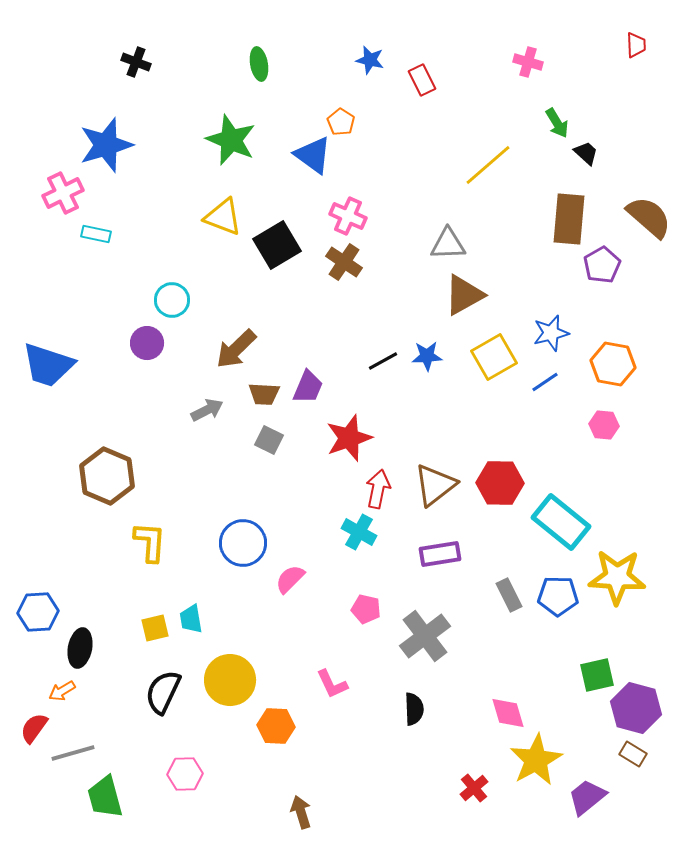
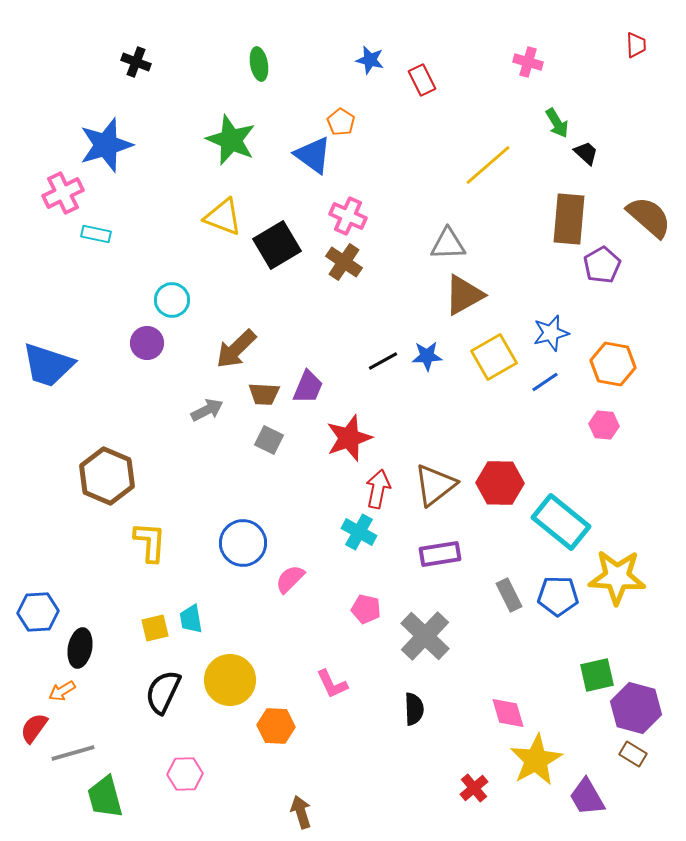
gray cross at (425, 636): rotated 9 degrees counterclockwise
purple trapezoid at (587, 797): rotated 81 degrees counterclockwise
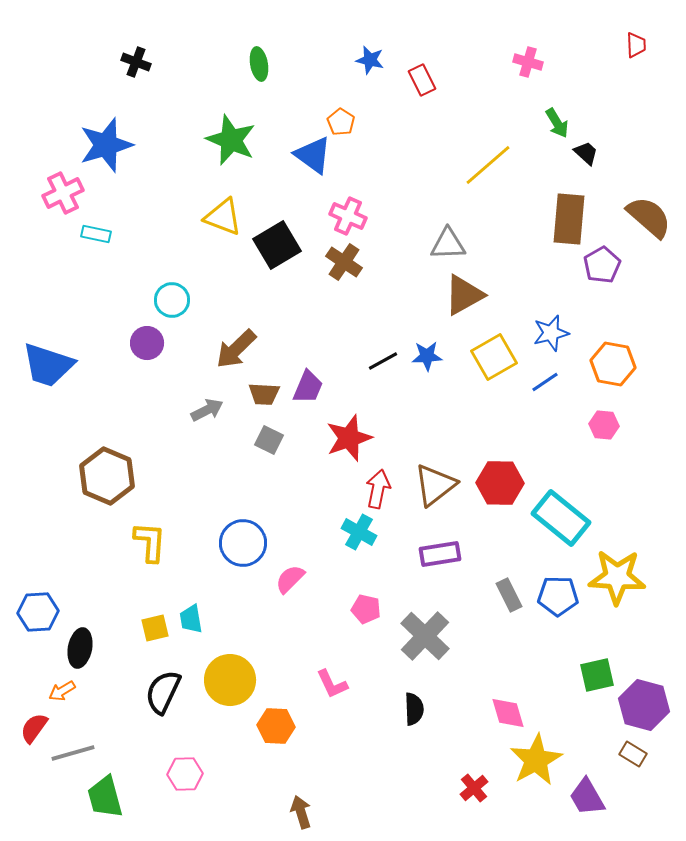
cyan rectangle at (561, 522): moved 4 px up
purple hexagon at (636, 708): moved 8 px right, 3 px up
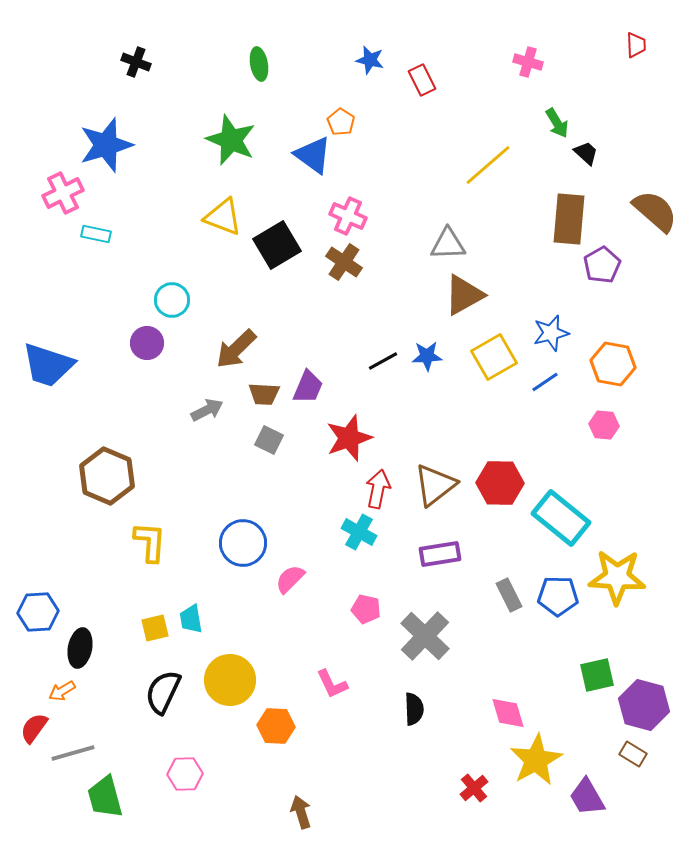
brown semicircle at (649, 217): moved 6 px right, 6 px up
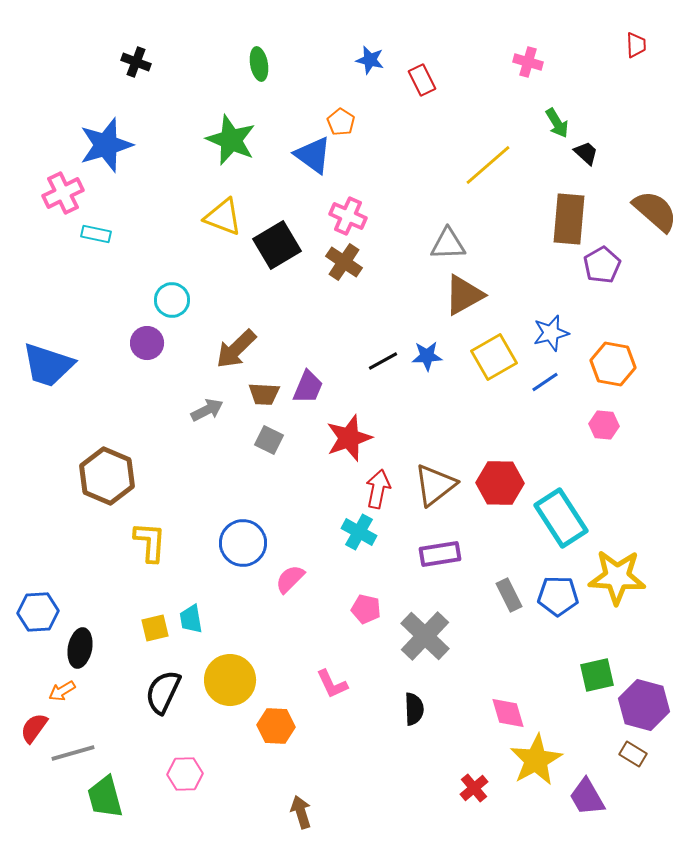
cyan rectangle at (561, 518): rotated 18 degrees clockwise
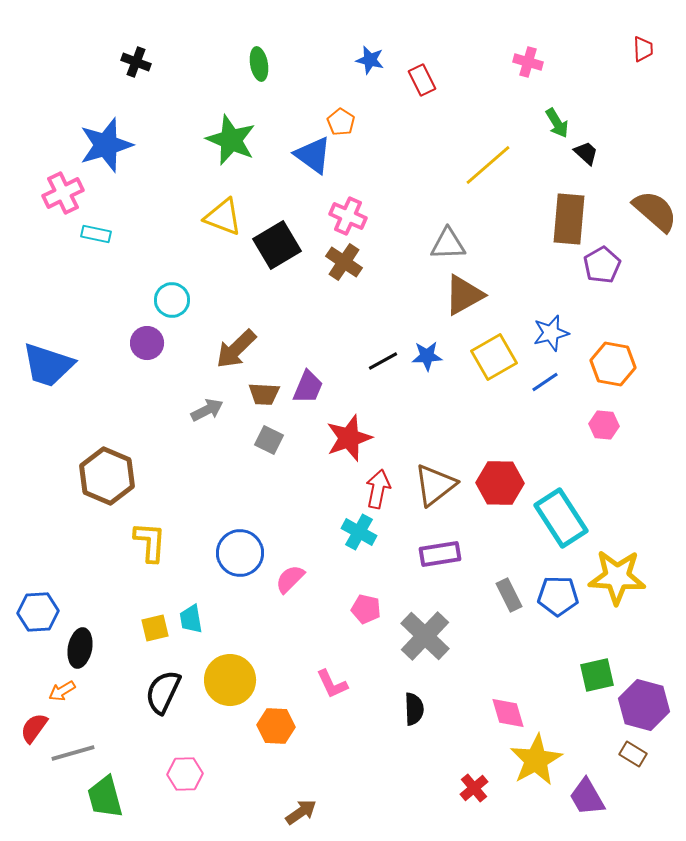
red trapezoid at (636, 45): moved 7 px right, 4 px down
blue circle at (243, 543): moved 3 px left, 10 px down
brown arrow at (301, 812): rotated 72 degrees clockwise
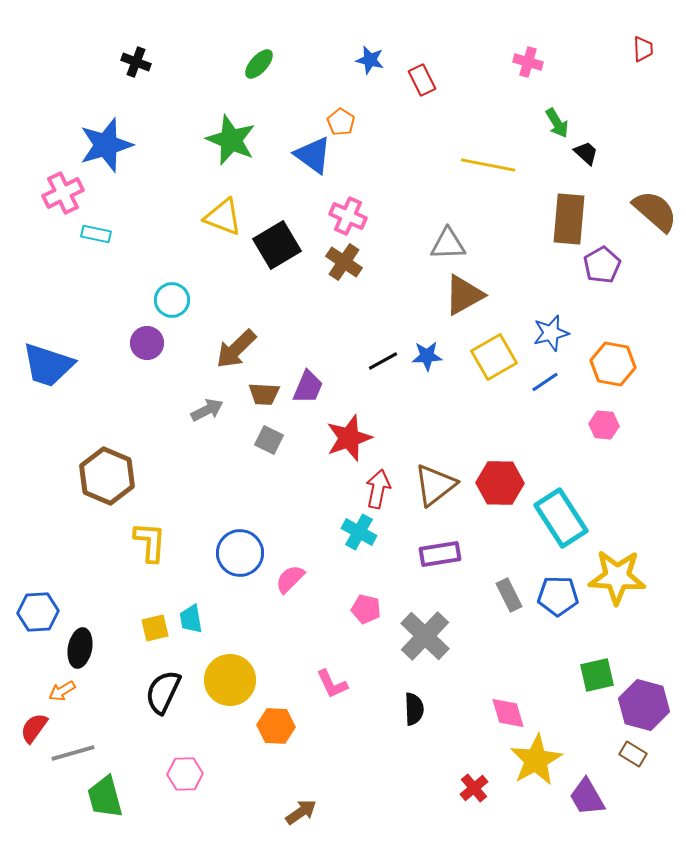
green ellipse at (259, 64): rotated 52 degrees clockwise
yellow line at (488, 165): rotated 52 degrees clockwise
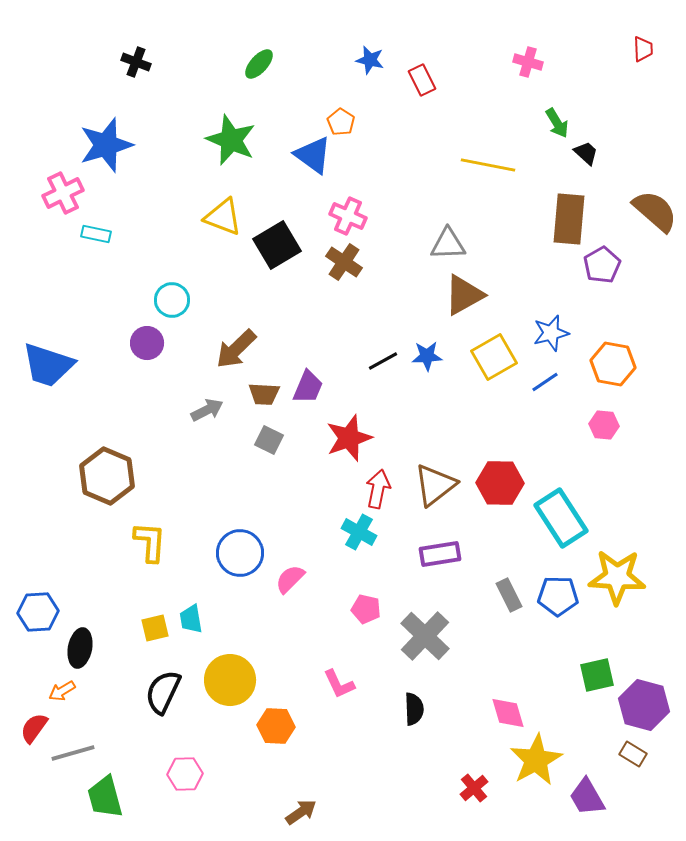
pink L-shape at (332, 684): moved 7 px right
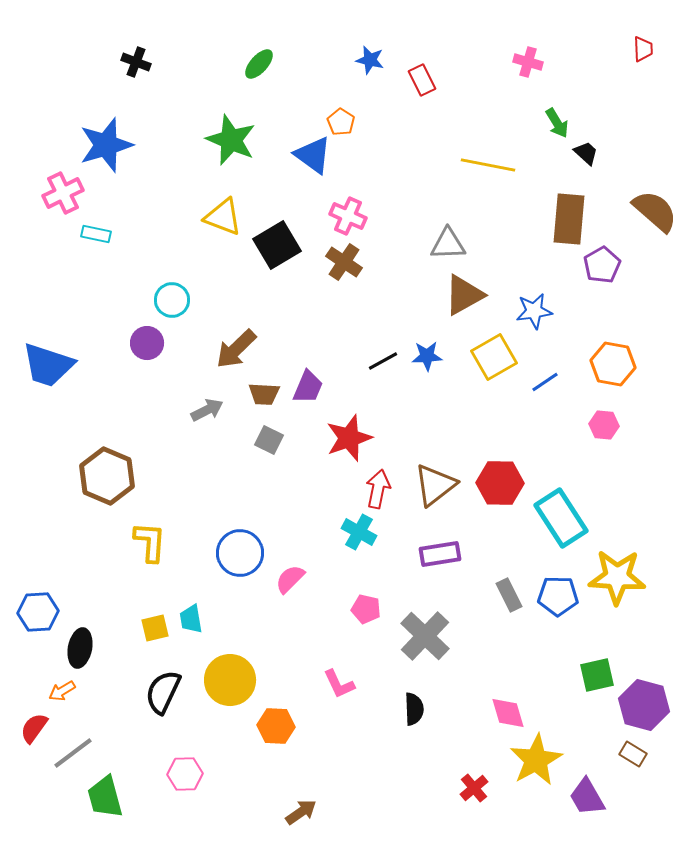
blue star at (551, 333): moved 17 px left, 22 px up; rotated 6 degrees clockwise
gray line at (73, 753): rotated 21 degrees counterclockwise
